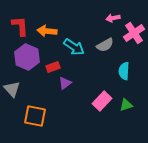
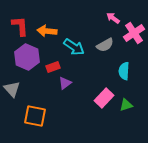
pink arrow: rotated 48 degrees clockwise
pink rectangle: moved 2 px right, 3 px up
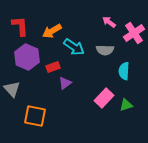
pink arrow: moved 4 px left, 4 px down
orange arrow: moved 5 px right; rotated 36 degrees counterclockwise
gray semicircle: moved 5 px down; rotated 30 degrees clockwise
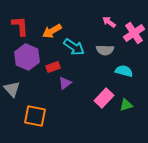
cyan semicircle: rotated 102 degrees clockwise
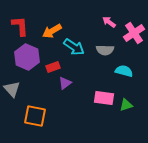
pink rectangle: rotated 54 degrees clockwise
